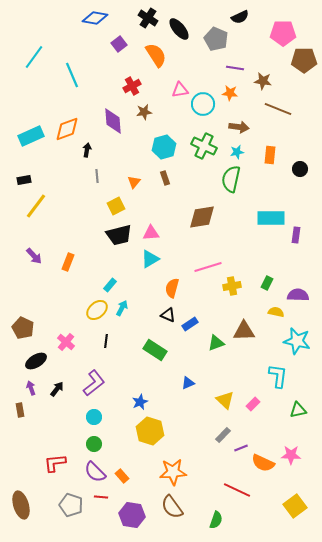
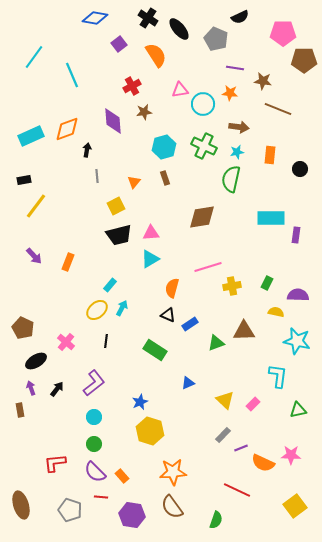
gray pentagon at (71, 505): moved 1 px left, 5 px down
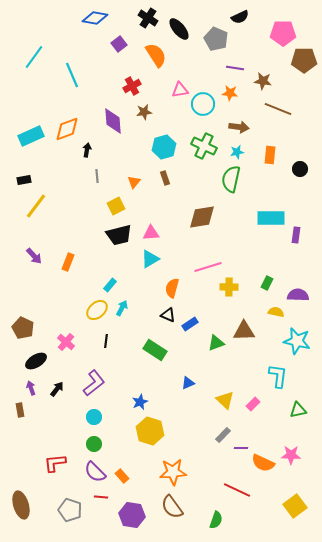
yellow cross at (232, 286): moved 3 px left, 1 px down; rotated 12 degrees clockwise
purple line at (241, 448): rotated 24 degrees clockwise
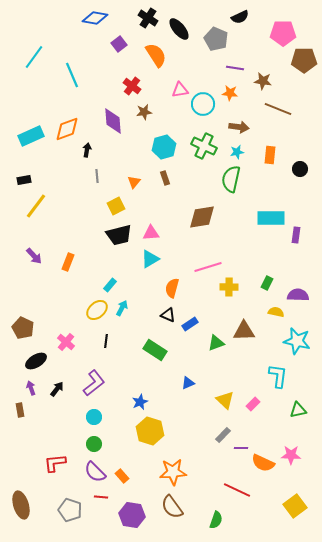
red cross at (132, 86): rotated 24 degrees counterclockwise
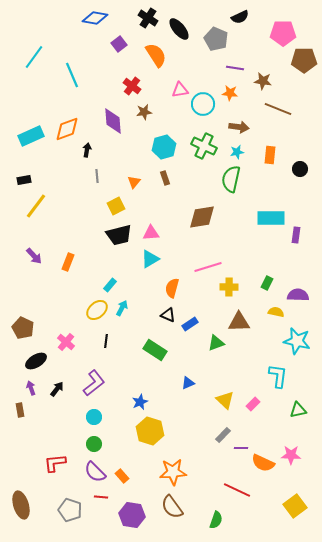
brown triangle at (244, 331): moved 5 px left, 9 px up
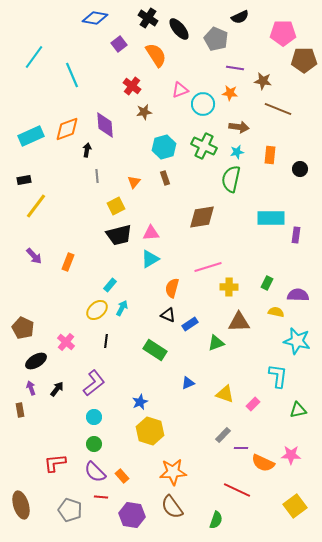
pink triangle at (180, 90): rotated 12 degrees counterclockwise
purple diamond at (113, 121): moved 8 px left, 4 px down
yellow triangle at (225, 400): moved 6 px up; rotated 24 degrees counterclockwise
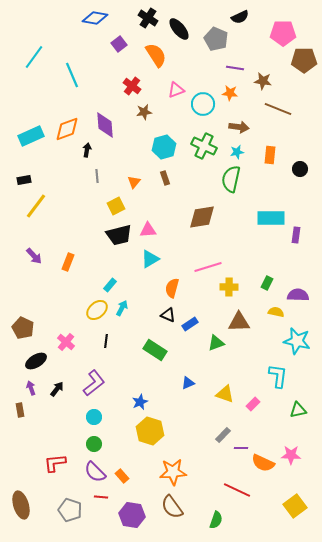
pink triangle at (180, 90): moved 4 px left
pink triangle at (151, 233): moved 3 px left, 3 px up
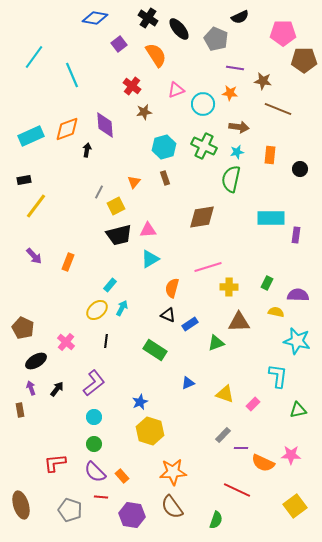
gray line at (97, 176): moved 2 px right, 16 px down; rotated 32 degrees clockwise
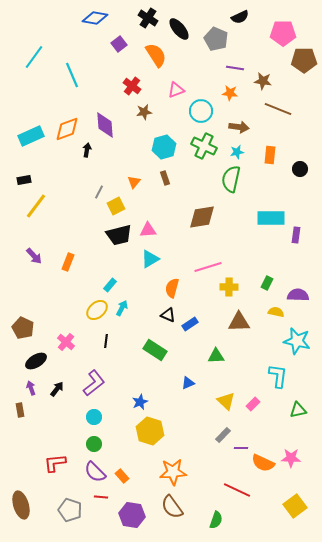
cyan circle at (203, 104): moved 2 px left, 7 px down
green triangle at (216, 343): moved 13 px down; rotated 18 degrees clockwise
yellow triangle at (225, 394): moved 1 px right, 7 px down; rotated 24 degrees clockwise
pink star at (291, 455): moved 3 px down
